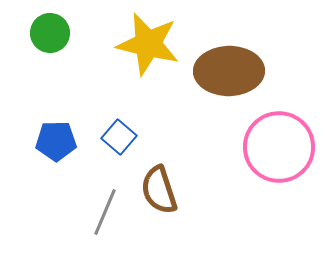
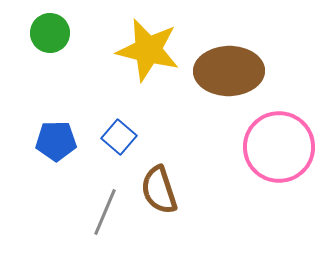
yellow star: moved 6 px down
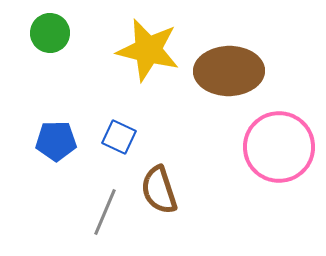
blue square: rotated 16 degrees counterclockwise
